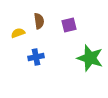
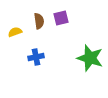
purple square: moved 8 px left, 7 px up
yellow semicircle: moved 3 px left, 1 px up
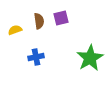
yellow semicircle: moved 2 px up
green star: rotated 24 degrees clockwise
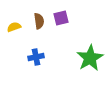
yellow semicircle: moved 1 px left, 3 px up
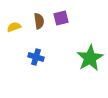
blue cross: rotated 28 degrees clockwise
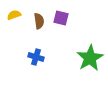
purple square: rotated 28 degrees clockwise
yellow semicircle: moved 12 px up
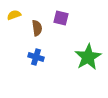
brown semicircle: moved 2 px left, 7 px down
green star: moved 2 px left, 1 px up
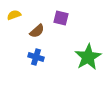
brown semicircle: moved 3 px down; rotated 56 degrees clockwise
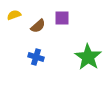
purple square: moved 1 px right; rotated 14 degrees counterclockwise
brown semicircle: moved 1 px right, 5 px up
green star: rotated 8 degrees counterclockwise
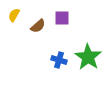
yellow semicircle: rotated 40 degrees counterclockwise
blue cross: moved 23 px right, 3 px down
